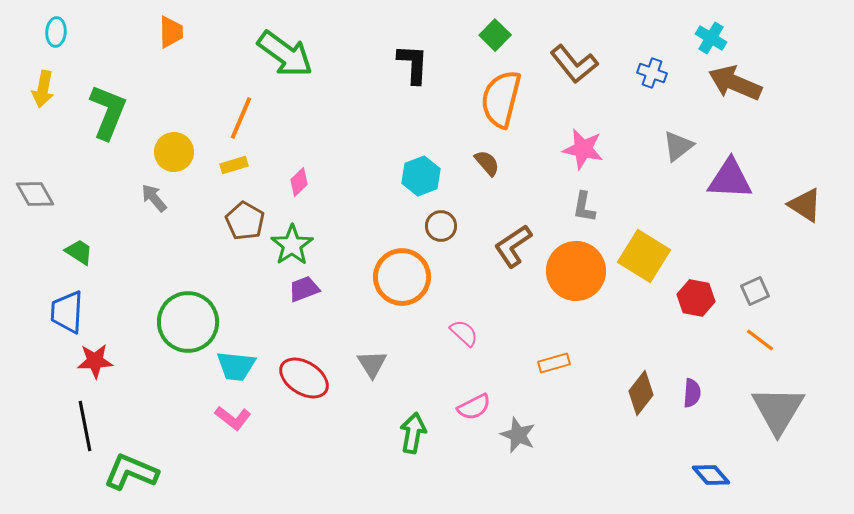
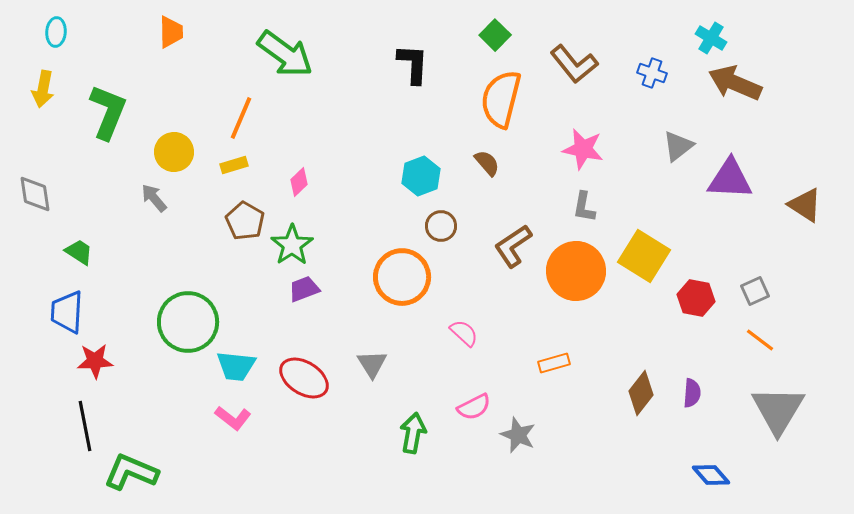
gray diamond at (35, 194): rotated 21 degrees clockwise
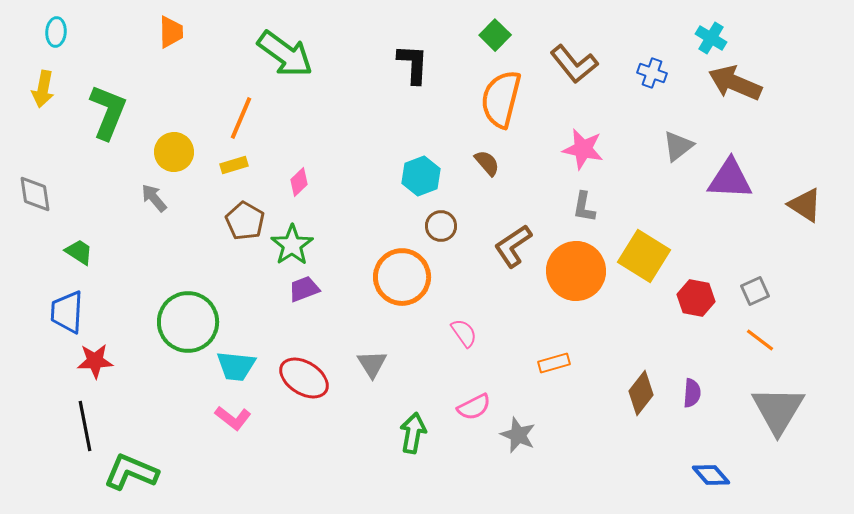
pink semicircle at (464, 333): rotated 12 degrees clockwise
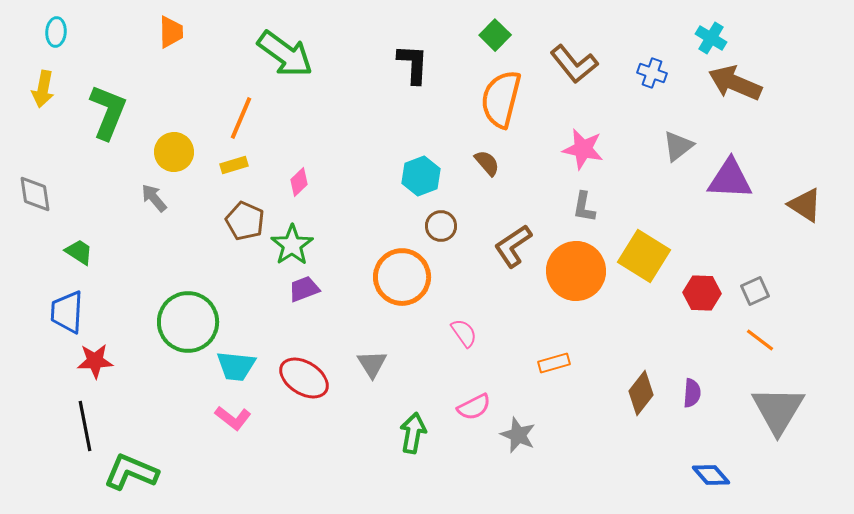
brown pentagon at (245, 221): rotated 6 degrees counterclockwise
red hexagon at (696, 298): moved 6 px right, 5 px up; rotated 9 degrees counterclockwise
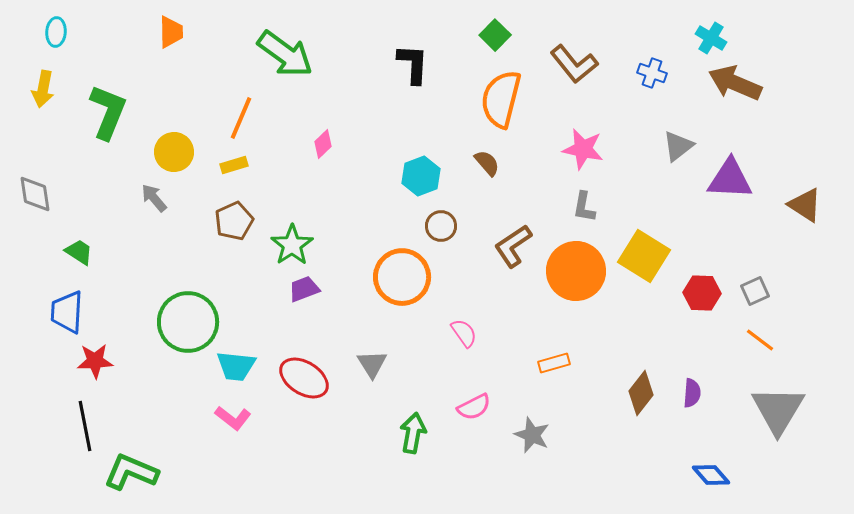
pink diamond at (299, 182): moved 24 px right, 38 px up
brown pentagon at (245, 221): moved 11 px left; rotated 24 degrees clockwise
gray star at (518, 435): moved 14 px right
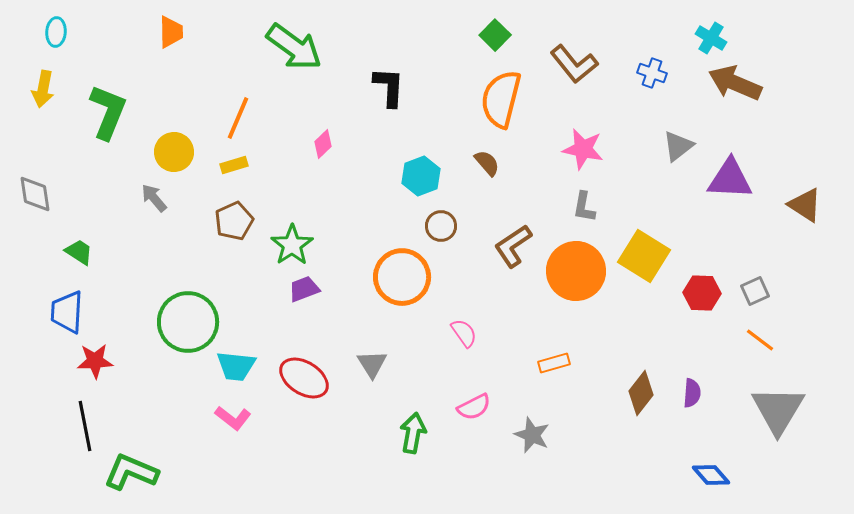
green arrow at (285, 54): moved 9 px right, 7 px up
black L-shape at (413, 64): moved 24 px left, 23 px down
orange line at (241, 118): moved 3 px left
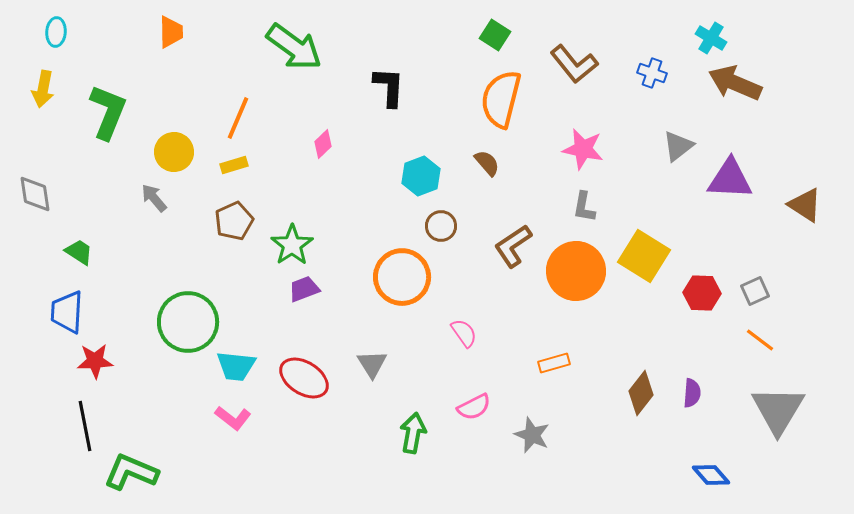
green square at (495, 35): rotated 12 degrees counterclockwise
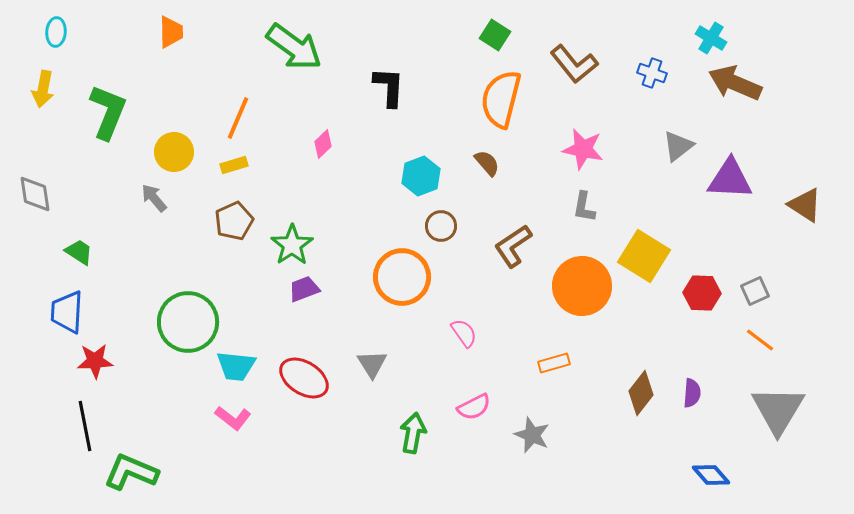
orange circle at (576, 271): moved 6 px right, 15 px down
